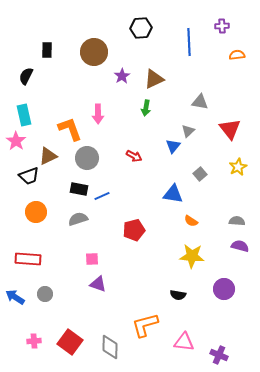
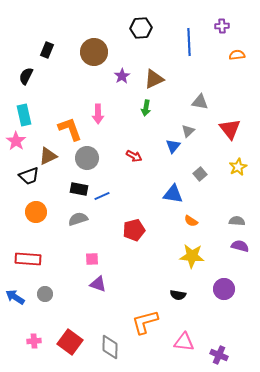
black rectangle at (47, 50): rotated 21 degrees clockwise
orange L-shape at (145, 325): moved 3 px up
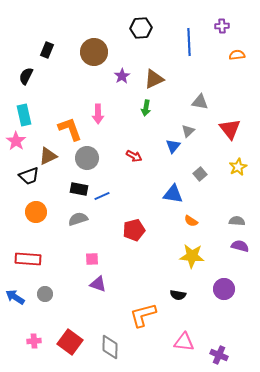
orange L-shape at (145, 322): moved 2 px left, 7 px up
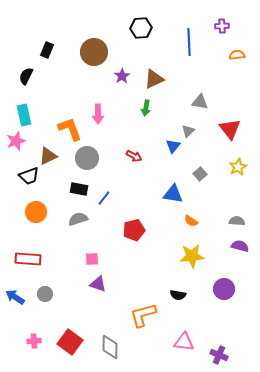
pink star at (16, 141): rotated 18 degrees clockwise
blue line at (102, 196): moved 2 px right, 2 px down; rotated 28 degrees counterclockwise
yellow star at (192, 256): rotated 10 degrees counterclockwise
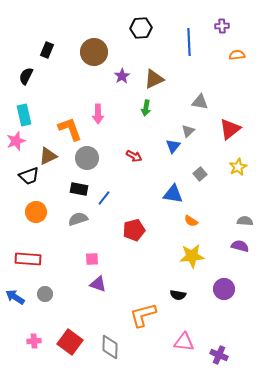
red triangle at (230, 129): rotated 30 degrees clockwise
gray semicircle at (237, 221): moved 8 px right
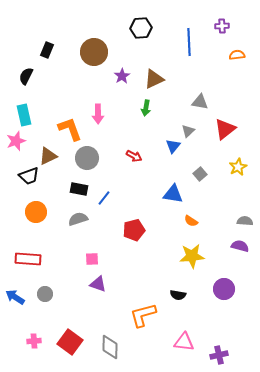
red triangle at (230, 129): moved 5 px left
purple cross at (219, 355): rotated 36 degrees counterclockwise
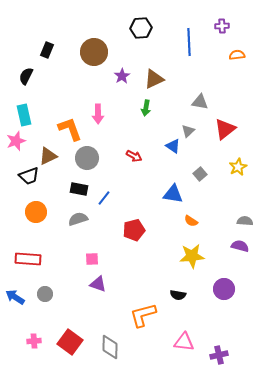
blue triangle at (173, 146): rotated 35 degrees counterclockwise
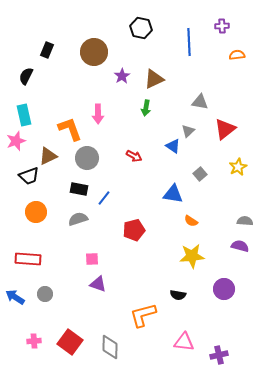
black hexagon at (141, 28): rotated 15 degrees clockwise
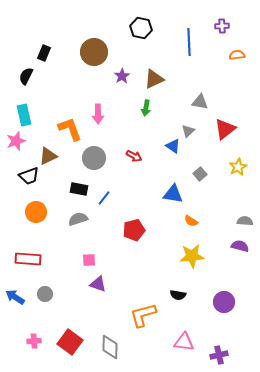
black rectangle at (47, 50): moved 3 px left, 3 px down
gray circle at (87, 158): moved 7 px right
pink square at (92, 259): moved 3 px left, 1 px down
purple circle at (224, 289): moved 13 px down
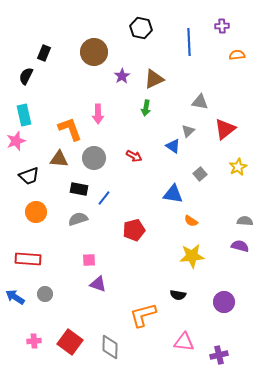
brown triangle at (48, 156): moved 11 px right, 3 px down; rotated 30 degrees clockwise
